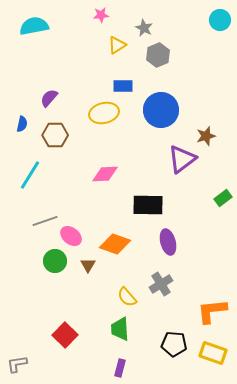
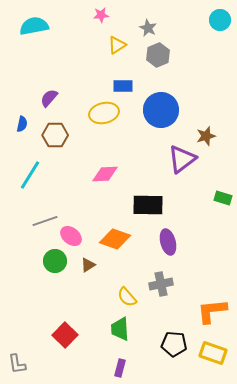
gray star: moved 4 px right
green rectangle: rotated 54 degrees clockwise
orange diamond: moved 5 px up
brown triangle: rotated 28 degrees clockwise
gray cross: rotated 20 degrees clockwise
gray L-shape: rotated 90 degrees counterclockwise
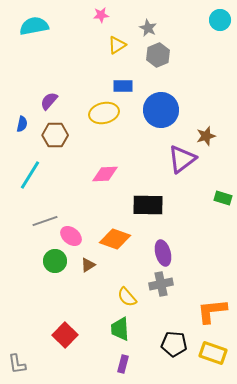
purple semicircle: moved 3 px down
purple ellipse: moved 5 px left, 11 px down
purple rectangle: moved 3 px right, 4 px up
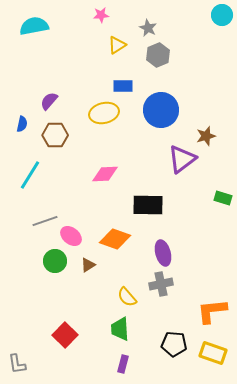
cyan circle: moved 2 px right, 5 px up
